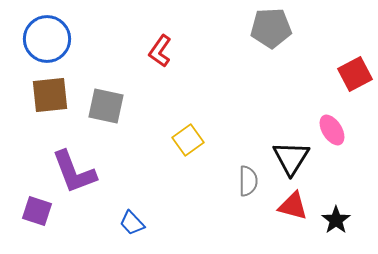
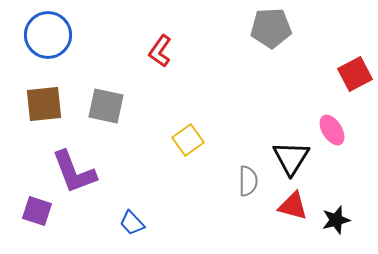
blue circle: moved 1 px right, 4 px up
brown square: moved 6 px left, 9 px down
black star: rotated 20 degrees clockwise
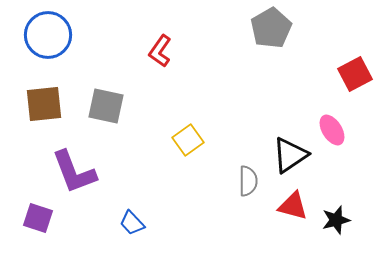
gray pentagon: rotated 27 degrees counterclockwise
black triangle: moved 1 px left, 3 px up; rotated 24 degrees clockwise
purple square: moved 1 px right, 7 px down
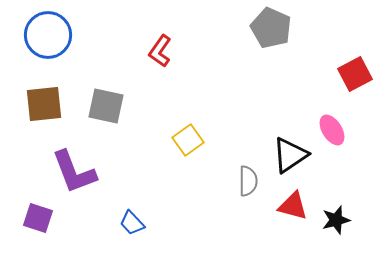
gray pentagon: rotated 18 degrees counterclockwise
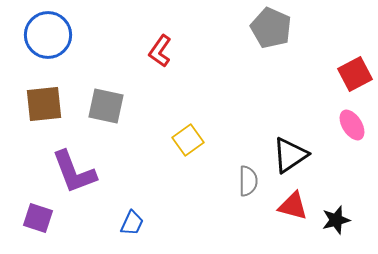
pink ellipse: moved 20 px right, 5 px up
blue trapezoid: rotated 112 degrees counterclockwise
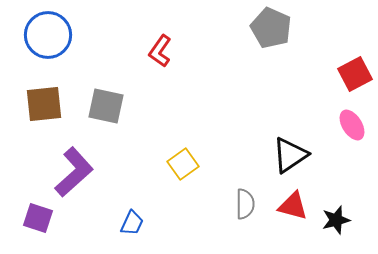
yellow square: moved 5 px left, 24 px down
purple L-shape: rotated 111 degrees counterclockwise
gray semicircle: moved 3 px left, 23 px down
